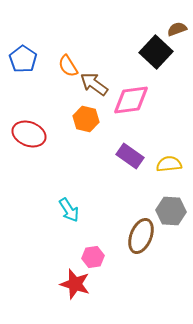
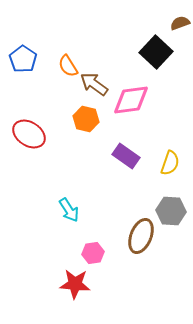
brown semicircle: moved 3 px right, 6 px up
red ellipse: rotated 12 degrees clockwise
purple rectangle: moved 4 px left
yellow semicircle: moved 1 px right, 1 px up; rotated 115 degrees clockwise
pink hexagon: moved 4 px up
red star: rotated 12 degrees counterclockwise
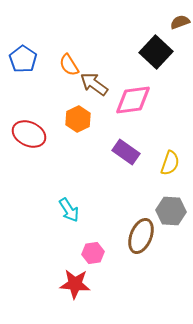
brown semicircle: moved 1 px up
orange semicircle: moved 1 px right, 1 px up
pink diamond: moved 2 px right
orange hexagon: moved 8 px left; rotated 20 degrees clockwise
red ellipse: rotated 8 degrees counterclockwise
purple rectangle: moved 4 px up
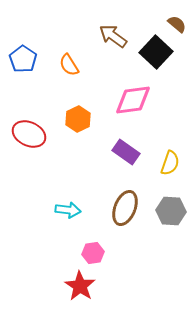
brown semicircle: moved 3 px left, 2 px down; rotated 60 degrees clockwise
brown arrow: moved 19 px right, 48 px up
cyan arrow: moved 1 px left; rotated 50 degrees counterclockwise
brown ellipse: moved 16 px left, 28 px up
red star: moved 5 px right, 2 px down; rotated 28 degrees clockwise
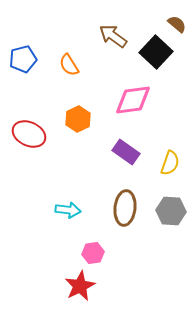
blue pentagon: rotated 24 degrees clockwise
brown ellipse: rotated 16 degrees counterclockwise
red star: rotated 12 degrees clockwise
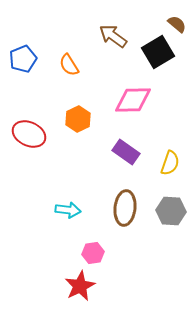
black square: moved 2 px right; rotated 16 degrees clockwise
blue pentagon: rotated 8 degrees counterclockwise
pink diamond: rotated 6 degrees clockwise
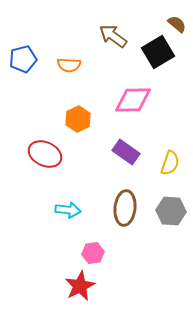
blue pentagon: rotated 8 degrees clockwise
orange semicircle: rotated 55 degrees counterclockwise
red ellipse: moved 16 px right, 20 px down
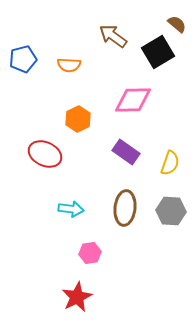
cyan arrow: moved 3 px right, 1 px up
pink hexagon: moved 3 px left
red star: moved 3 px left, 11 px down
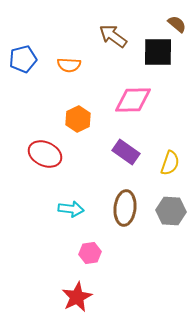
black square: rotated 32 degrees clockwise
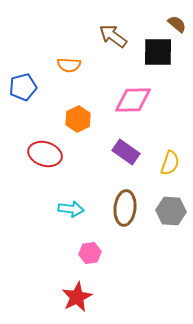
blue pentagon: moved 28 px down
red ellipse: rotated 8 degrees counterclockwise
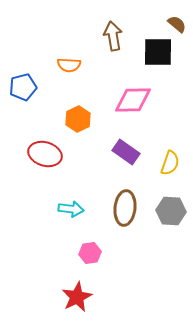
brown arrow: rotated 44 degrees clockwise
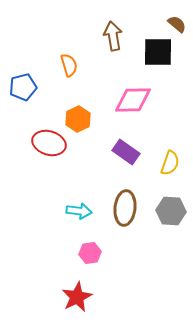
orange semicircle: rotated 110 degrees counterclockwise
red ellipse: moved 4 px right, 11 px up
cyan arrow: moved 8 px right, 2 px down
